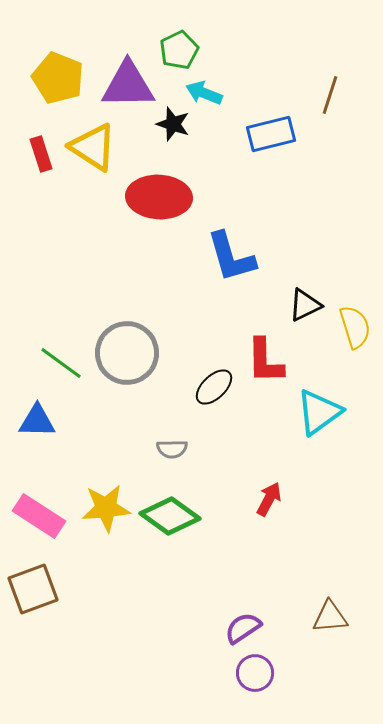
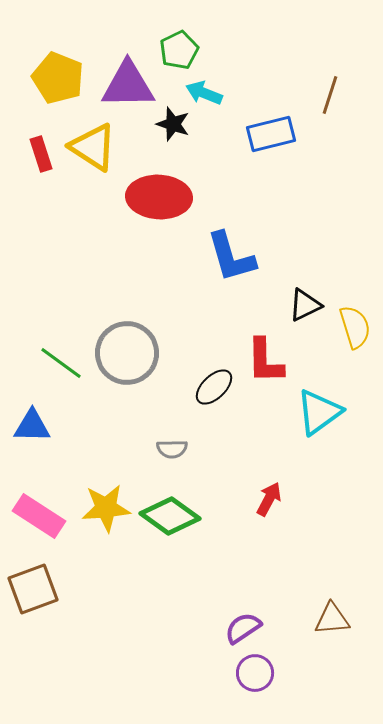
blue triangle: moved 5 px left, 5 px down
brown triangle: moved 2 px right, 2 px down
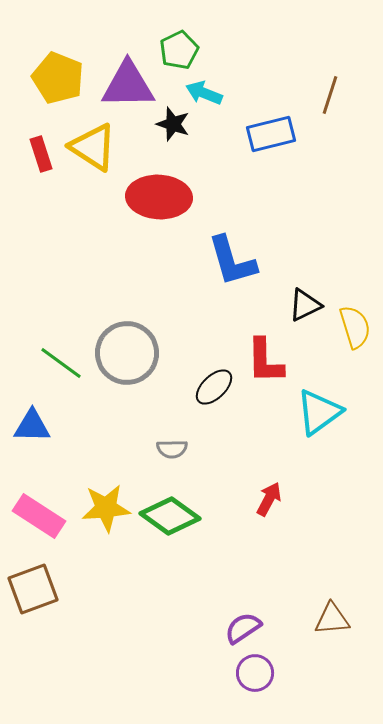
blue L-shape: moved 1 px right, 4 px down
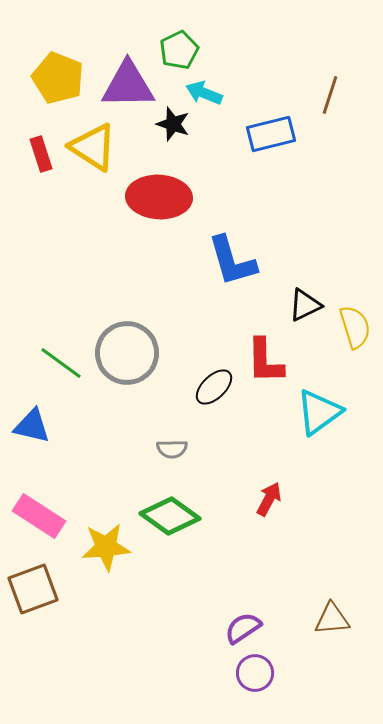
blue triangle: rotated 12 degrees clockwise
yellow star: moved 39 px down
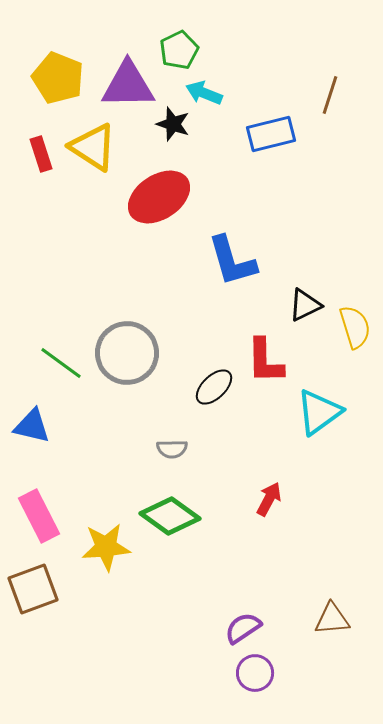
red ellipse: rotated 36 degrees counterclockwise
pink rectangle: rotated 30 degrees clockwise
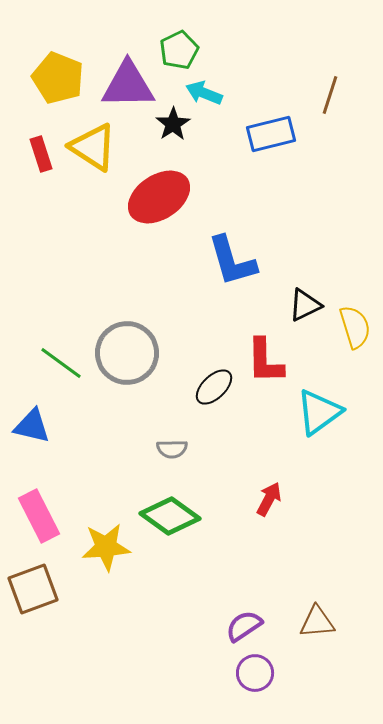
black star: rotated 20 degrees clockwise
brown triangle: moved 15 px left, 3 px down
purple semicircle: moved 1 px right, 2 px up
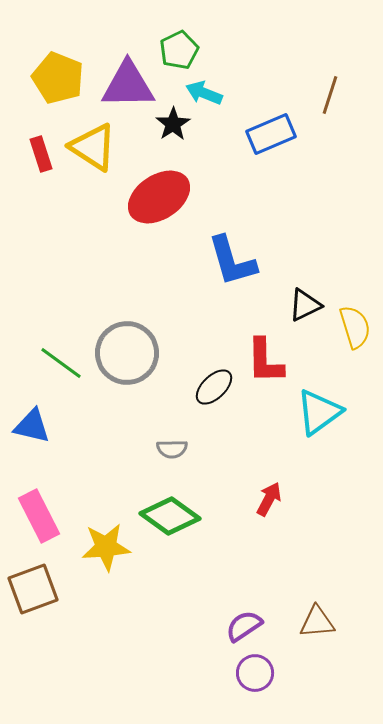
blue rectangle: rotated 9 degrees counterclockwise
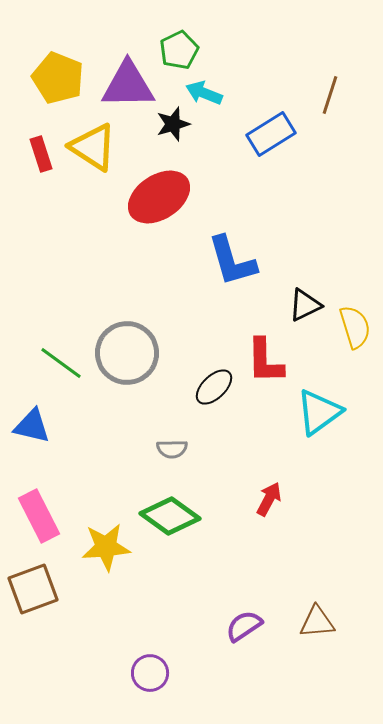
black star: rotated 16 degrees clockwise
blue rectangle: rotated 9 degrees counterclockwise
purple circle: moved 105 px left
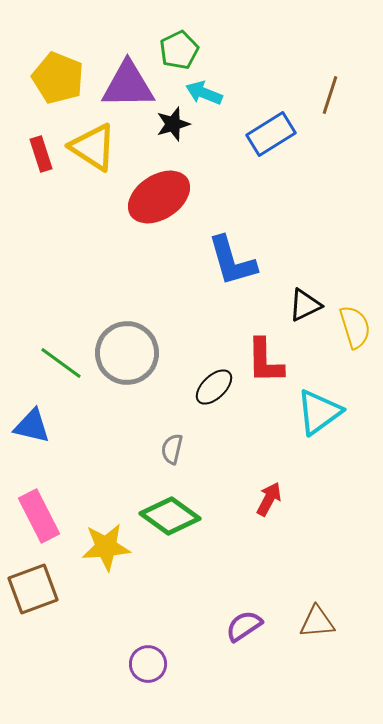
gray semicircle: rotated 104 degrees clockwise
purple circle: moved 2 px left, 9 px up
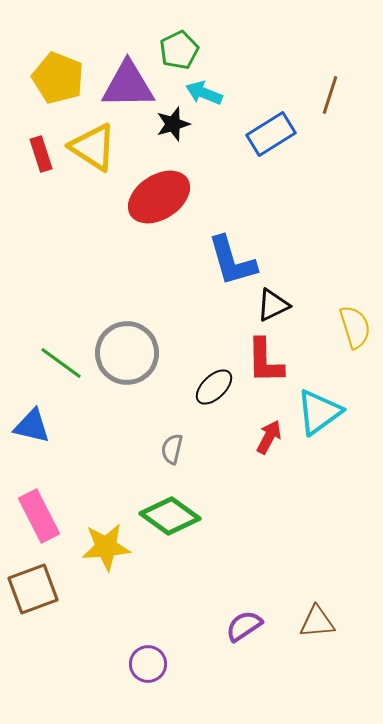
black triangle: moved 32 px left
red arrow: moved 62 px up
